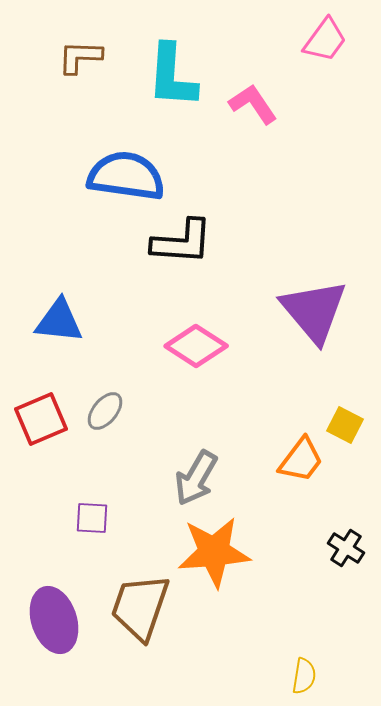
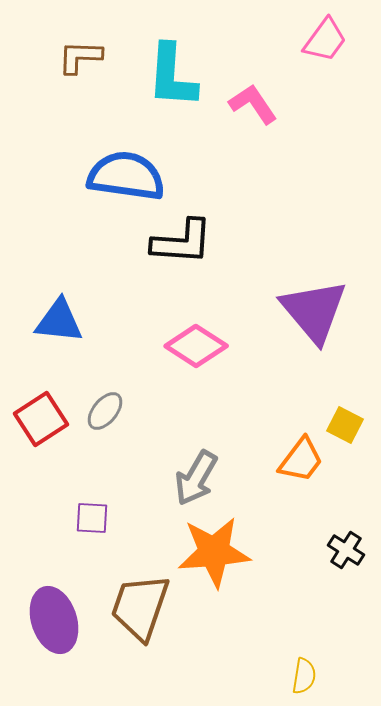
red square: rotated 10 degrees counterclockwise
black cross: moved 2 px down
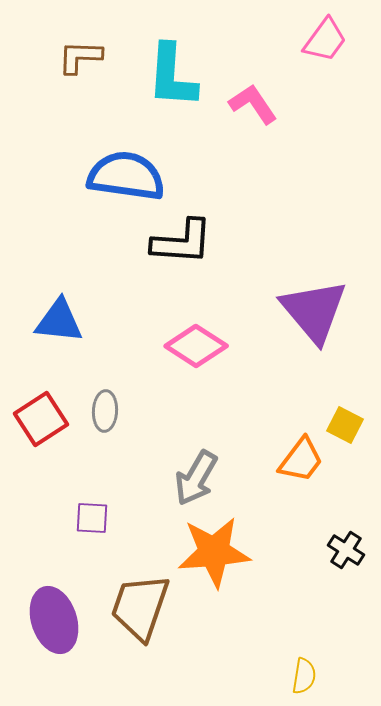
gray ellipse: rotated 36 degrees counterclockwise
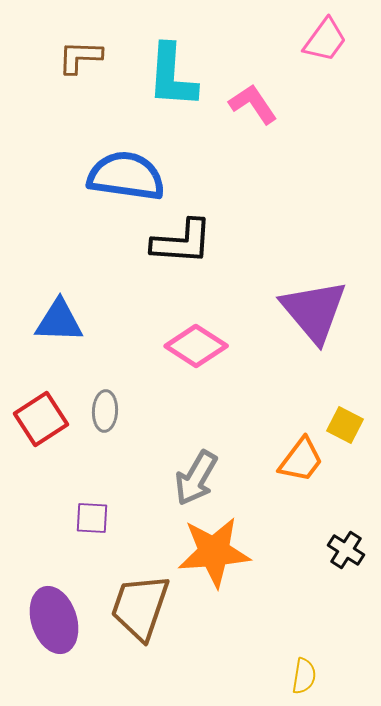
blue triangle: rotated 4 degrees counterclockwise
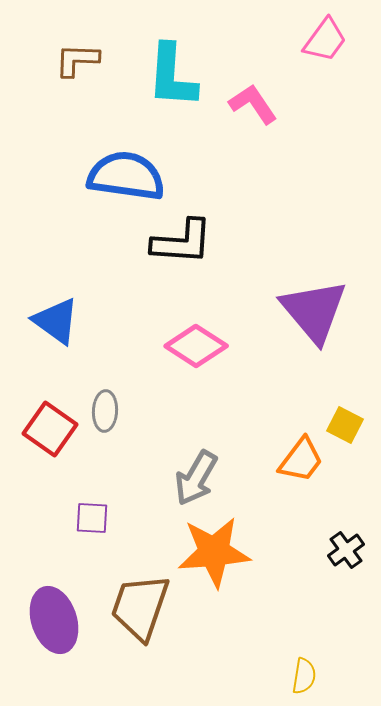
brown L-shape: moved 3 px left, 3 px down
blue triangle: moved 3 px left; rotated 34 degrees clockwise
red square: moved 9 px right, 10 px down; rotated 22 degrees counterclockwise
black cross: rotated 21 degrees clockwise
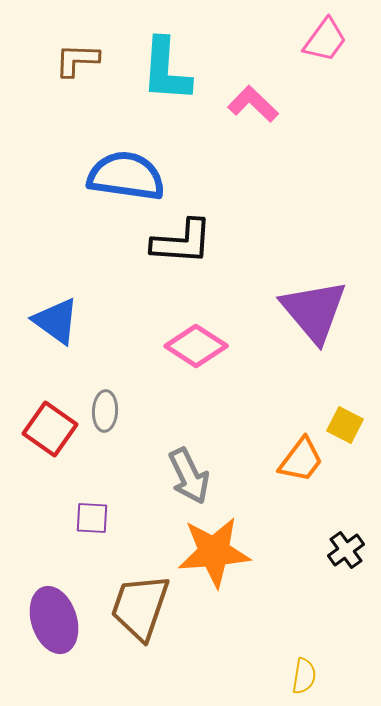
cyan L-shape: moved 6 px left, 6 px up
pink L-shape: rotated 12 degrees counterclockwise
gray arrow: moved 7 px left, 2 px up; rotated 56 degrees counterclockwise
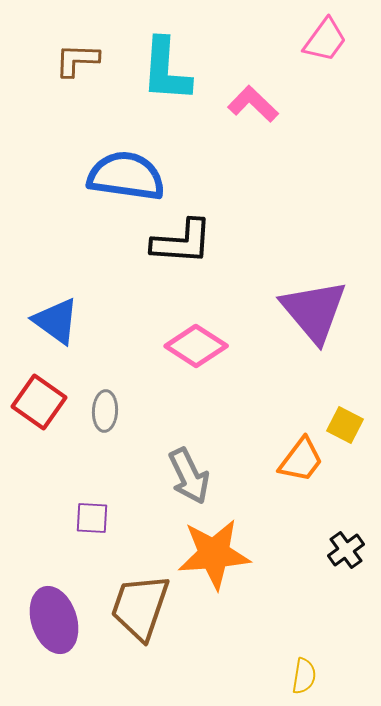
red square: moved 11 px left, 27 px up
orange star: moved 2 px down
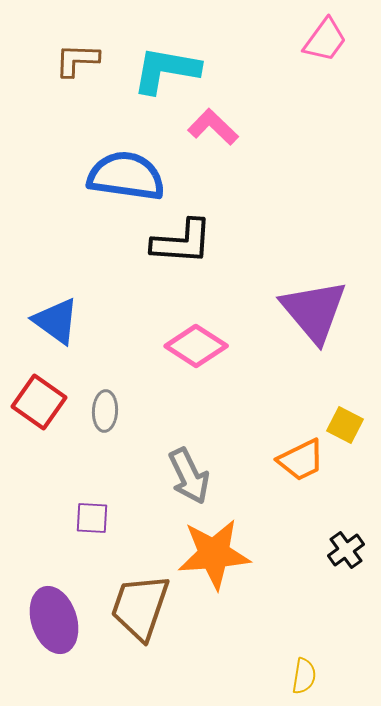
cyan L-shape: rotated 96 degrees clockwise
pink L-shape: moved 40 px left, 23 px down
orange trapezoid: rotated 27 degrees clockwise
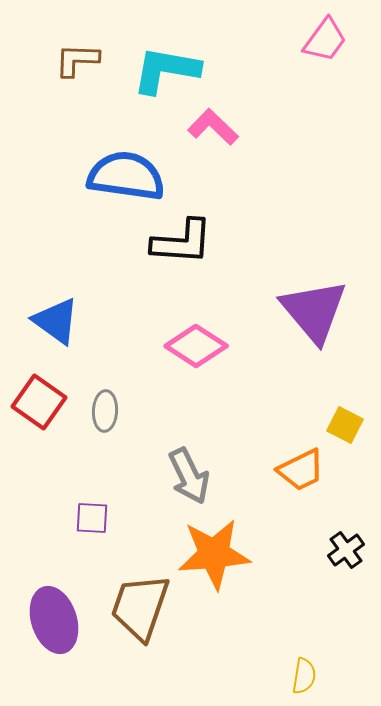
orange trapezoid: moved 10 px down
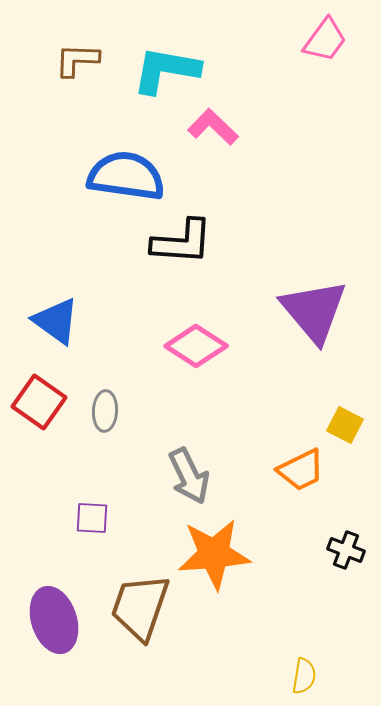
black cross: rotated 33 degrees counterclockwise
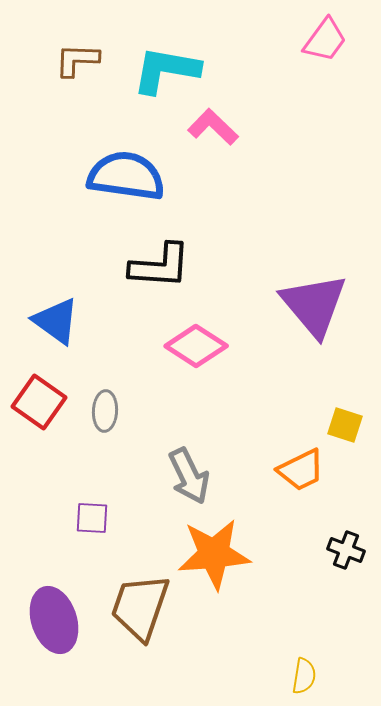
black L-shape: moved 22 px left, 24 px down
purple triangle: moved 6 px up
yellow square: rotated 9 degrees counterclockwise
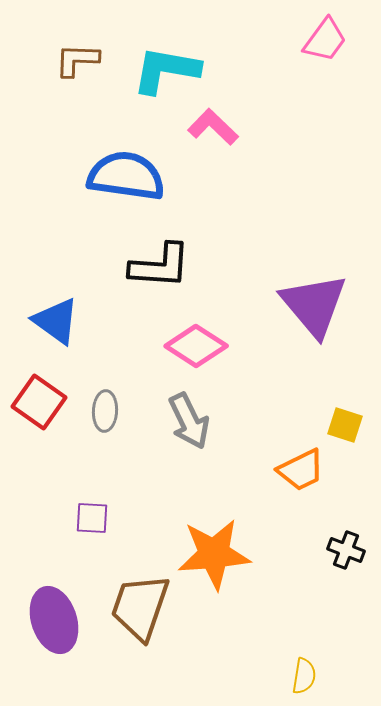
gray arrow: moved 55 px up
